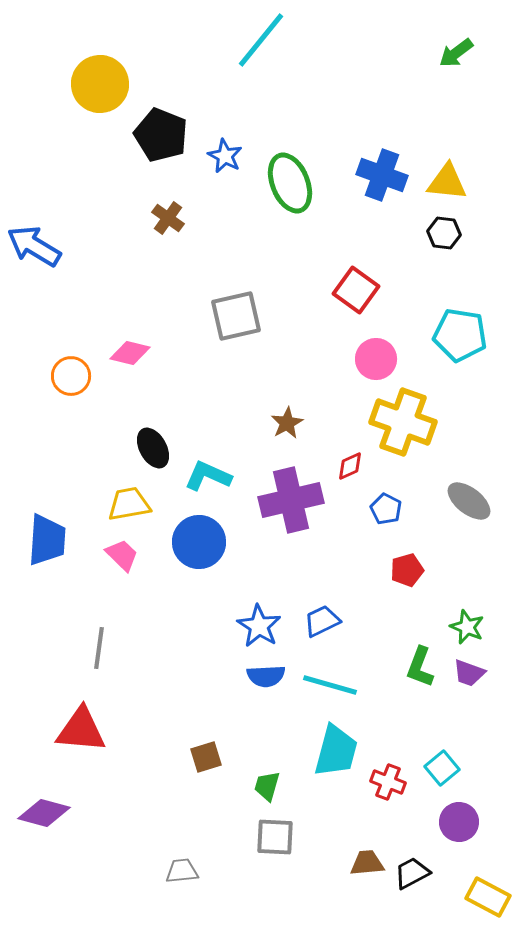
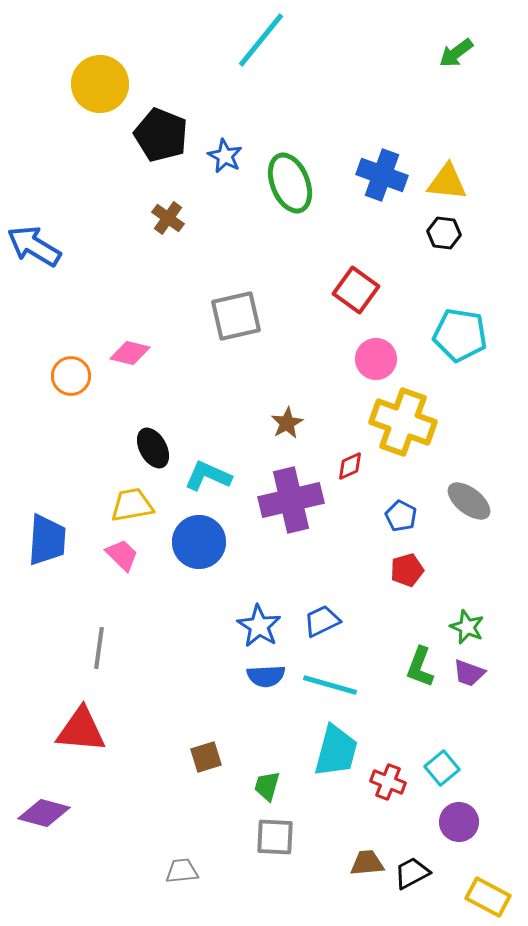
yellow trapezoid at (129, 504): moved 3 px right, 1 px down
blue pentagon at (386, 509): moved 15 px right, 7 px down
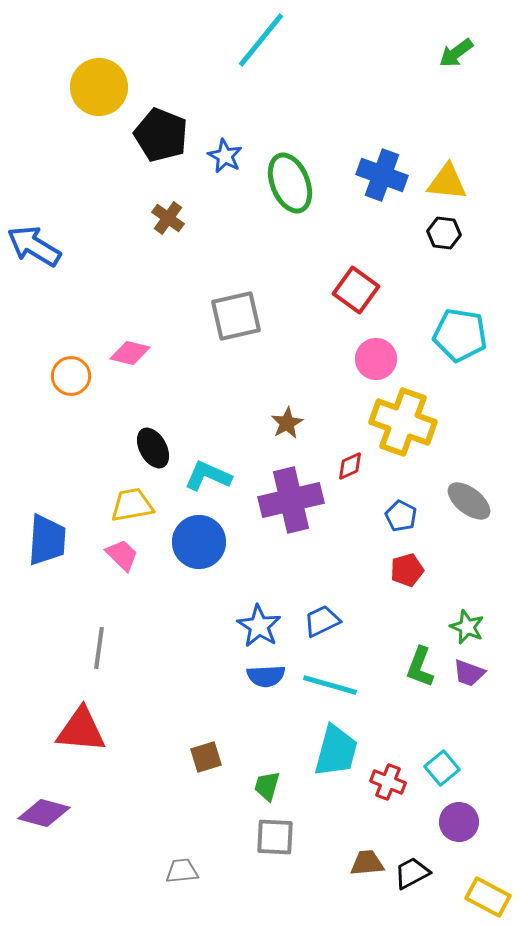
yellow circle at (100, 84): moved 1 px left, 3 px down
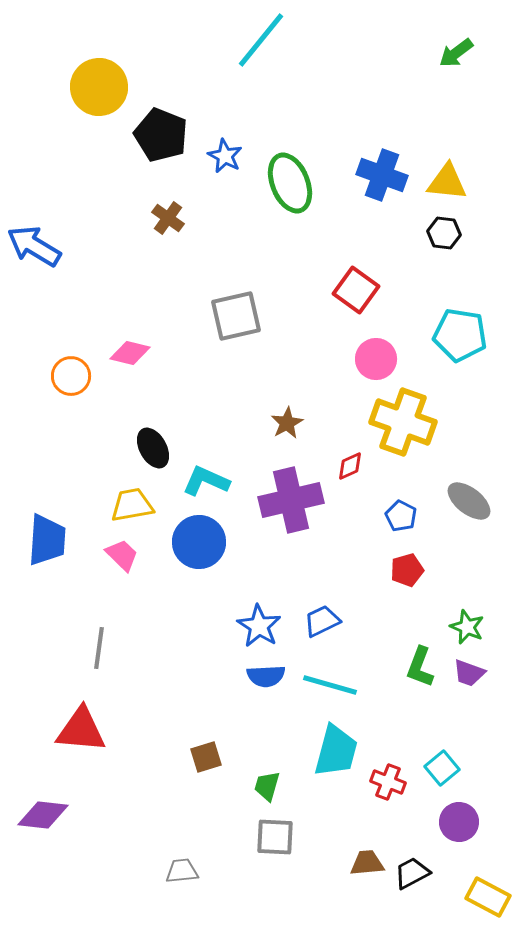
cyan L-shape at (208, 476): moved 2 px left, 5 px down
purple diamond at (44, 813): moved 1 px left, 2 px down; rotated 9 degrees counterclockwise
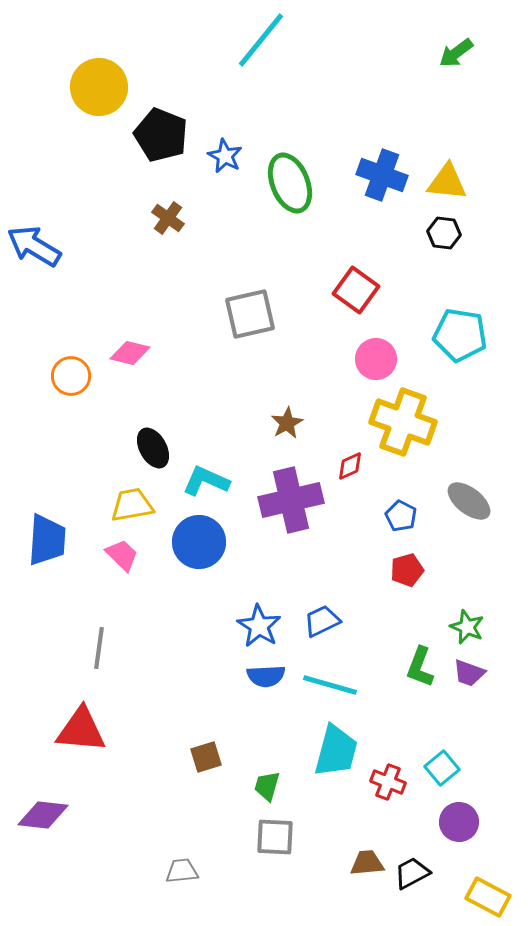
gray square at (236, 316): moved 14 px right, 2 px up
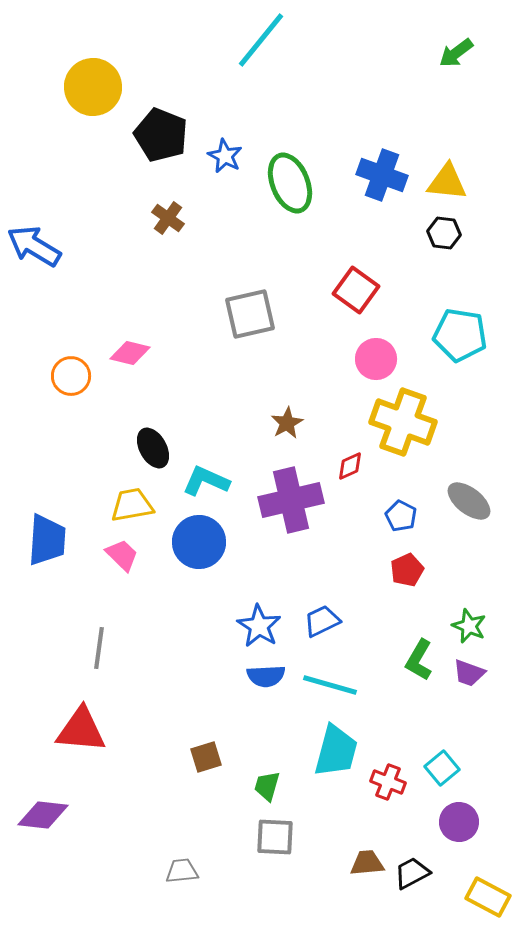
yellow circle at (99, 87): moved 6 px left
red pentagon at (407, 570): rotated 8 degrees counterclockwise
green star at (467, 627): moved 2 px right, 1 px up
green L-shape at (420, 667): moved 1 px left, 7 px up; rotated 9 degrees clockwise
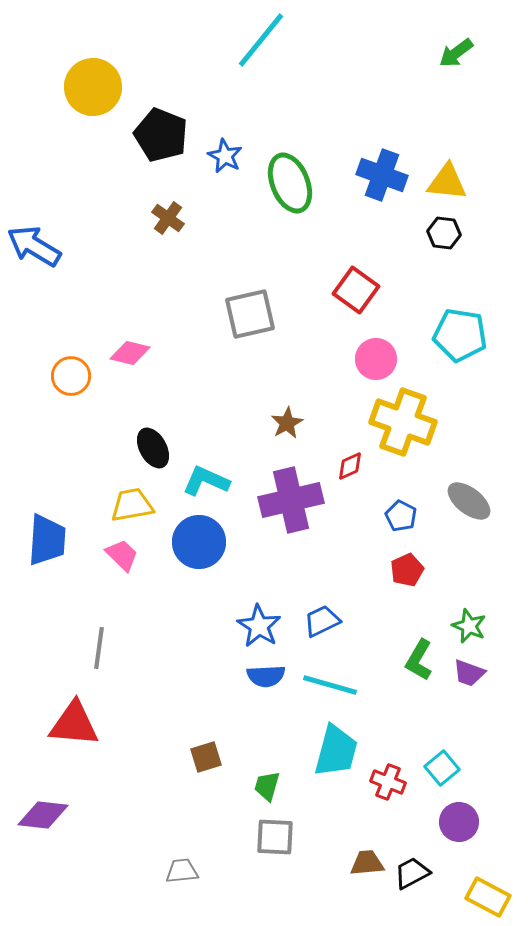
red triangle at (81, 730): moved 7 px left, 6 px up
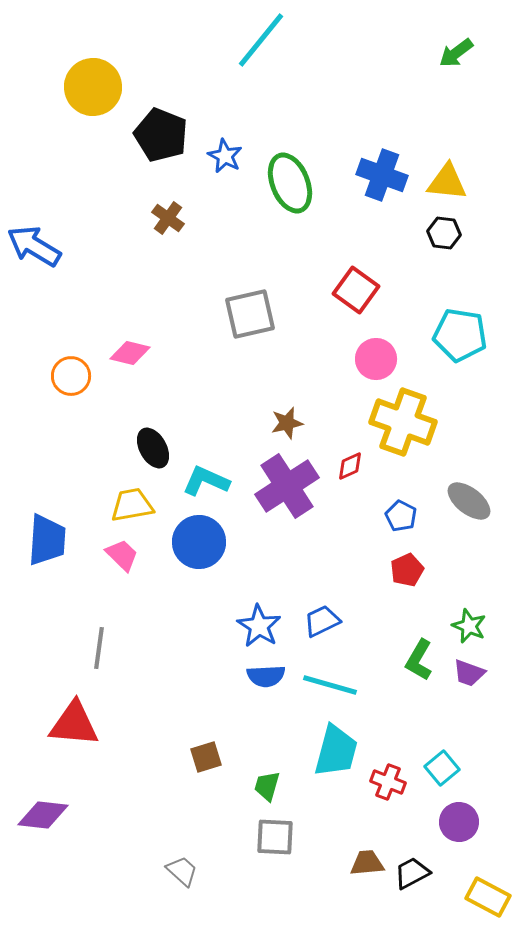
brown star at (287, 423): rotated 16 degrees clockwise
purple cross at (291, 500): moved 4 px left, 14 px up; rotated 20 degrees counterclockwise
gray trapezoid at (182, 871): rotated 48 degrees clockwise
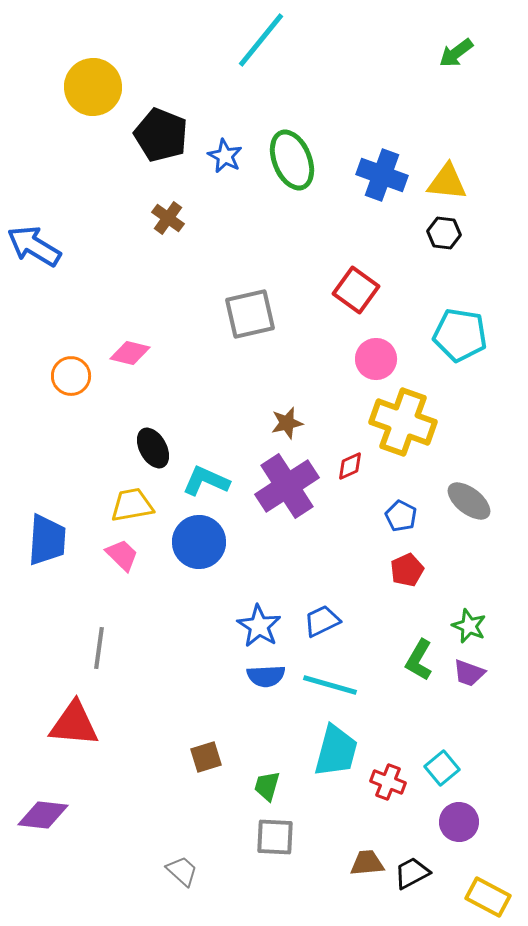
green ellipse at (290, 183): moved 2 px right, 23 px up
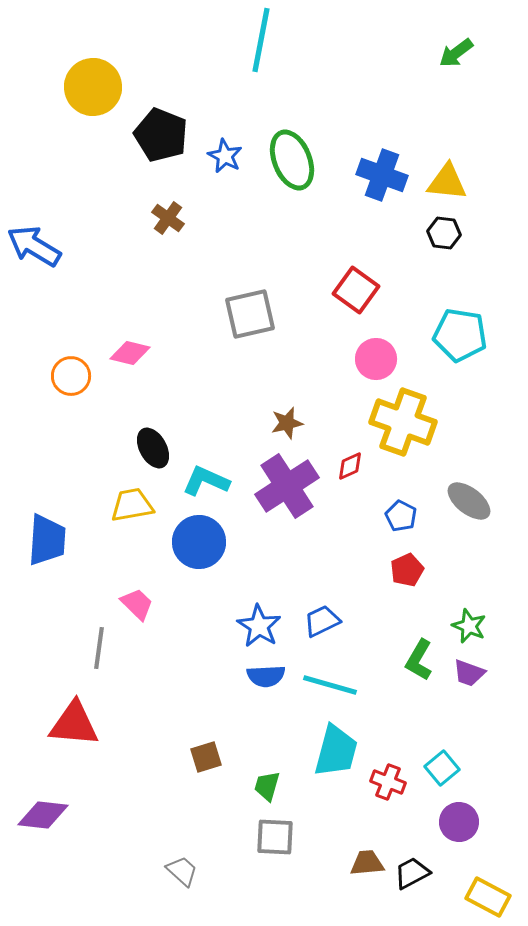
cyan line at (261, 40): rotated 28 degrees counterclockwise
pink trapezoid at (122, 555): moved 15 px right, 49 px down
